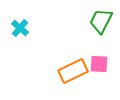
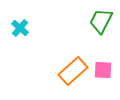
pink square: moved 4 px right, 6 px down
orange rectangle: rotated 16 degrees counterclockwise
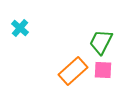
green trapezoid: moved 21 px down
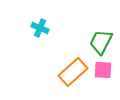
cyan cross: moved 20 px right; rotated 18 degrees counterclockwise
orange rectangle: moved 1 px down
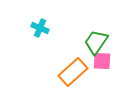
green trapezoid: moved 5 px left; rotated 8 degrees clockwise
pink square: moved 1 px left, 9 px up
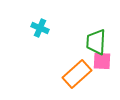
green trapezoid: rotated 32 degrees counterclockwise
orange rectangle: moved 4 px right, 2 px down
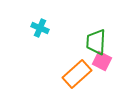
pink square: rotated 24 degrees clockwise
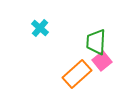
cyan cross: rotated 18 degrees clockwise
pink square: rotated 24 degrees clockwise
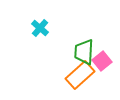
green trapezoid: moved 12 px left, 10 px down
orange rectangle: moved 3 px right, 1 px down
